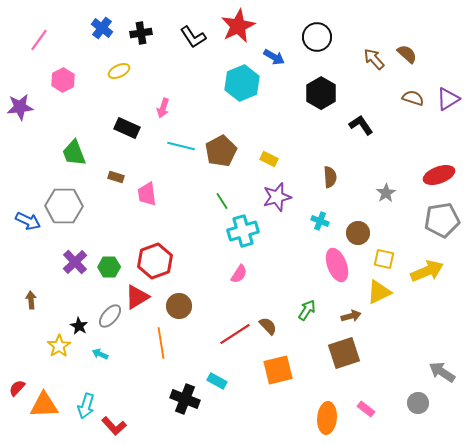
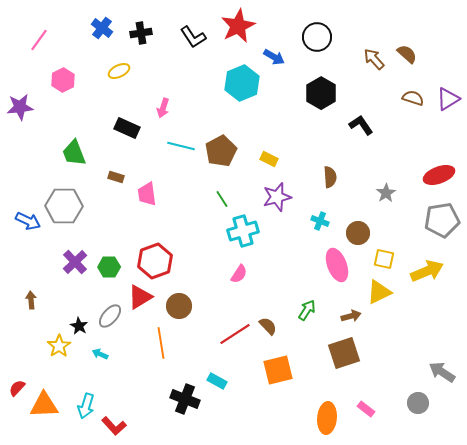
green line at (222, 201): moved 2 px up
red triangle at (137, 297): moved 3 px right
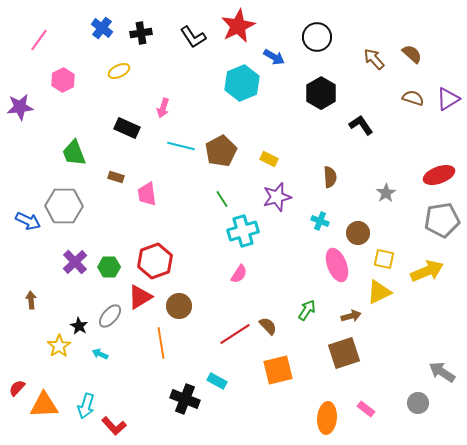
brown semicircle at (407, 54): moved 5 px right
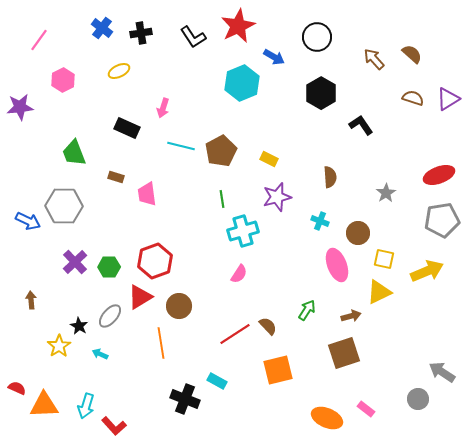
green line at (222, 199): rotated 24 degrees clockwise
red semicircle at (17, 388): rotated 72 degrees clockwise
gray circle at (418, 403): moved 4 px up
orange ellipse at (327, 418): rotated 72 degrees counterclockwise
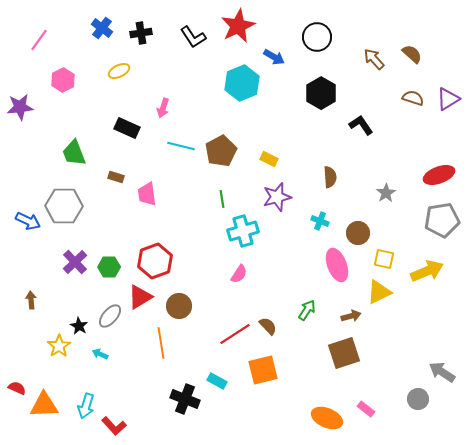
orange square at (278, 370): moved 15 px left
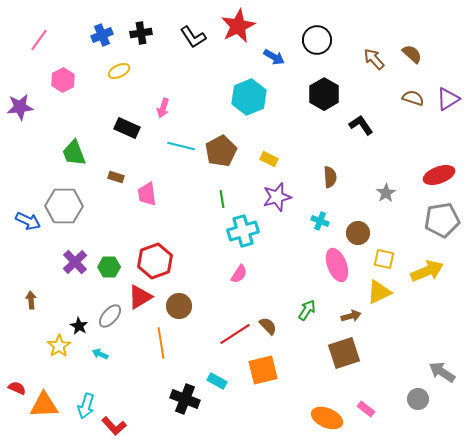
blue cross at (102, 28): moved 7 px down; rotated 30 degrees clockwise
black circle at (317, 37): moved 3 px down
cyan hexagon at (242, 83): moved 7 px right, 14 px down
black hexagon at (321, 93): moved 3 px right, 1 px down
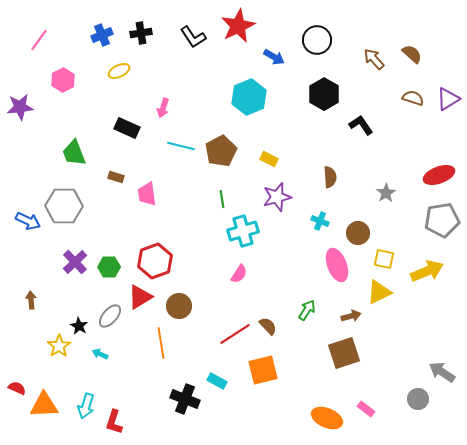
red L-shape at (114, 426): moved 4 px up; rotated 60 degrees clockwise
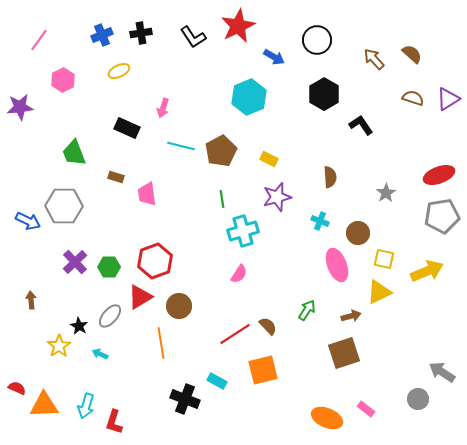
gray pentagon at (442, 220): moved 4 px up
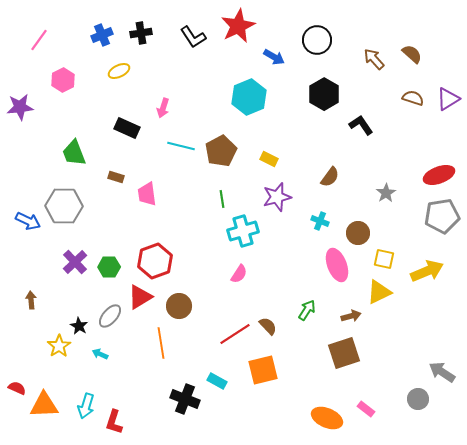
brown semicircle at (330, 177): rotated 40 degrees clockwise
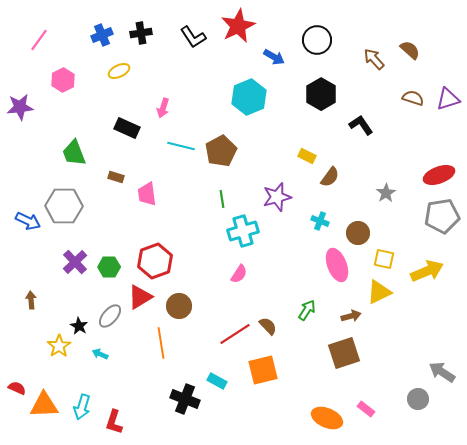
brown semicircle at (412, 54): moved 2 px left, 4 px up
black hexagon at (324, 94): moved 3 px left
purple triangle at (448, 99): rotated 15 degrees clockwise
yellow rectangle at (269, 159): moved 38 px right, 3 px up
cyan arrow at (86, 406): moved 4 px left, 1 px down
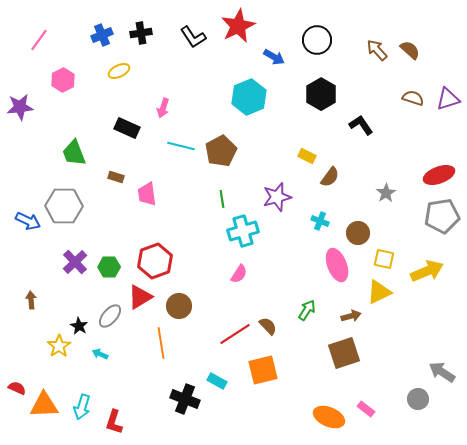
brown arrow at (374, 59): moved 3 px right, 9 px up
orange ellipse at (327, 418): moved 2 px right, 1 px up
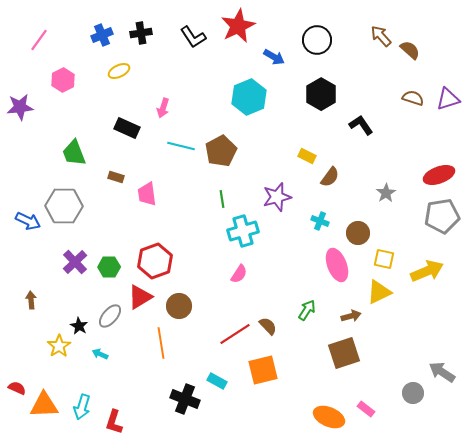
brown arrow at (377, 50): moved 4 px right, 14 px up
gray circle at (418, 399): moved 5 px left, 6 px up
